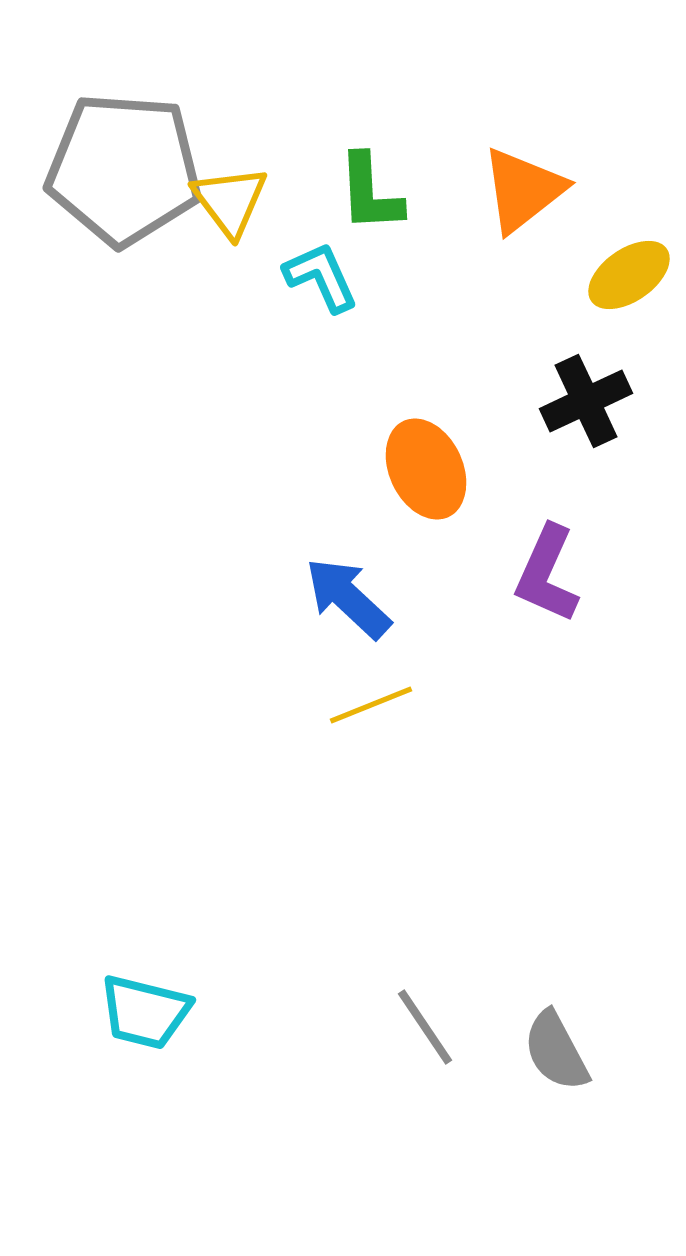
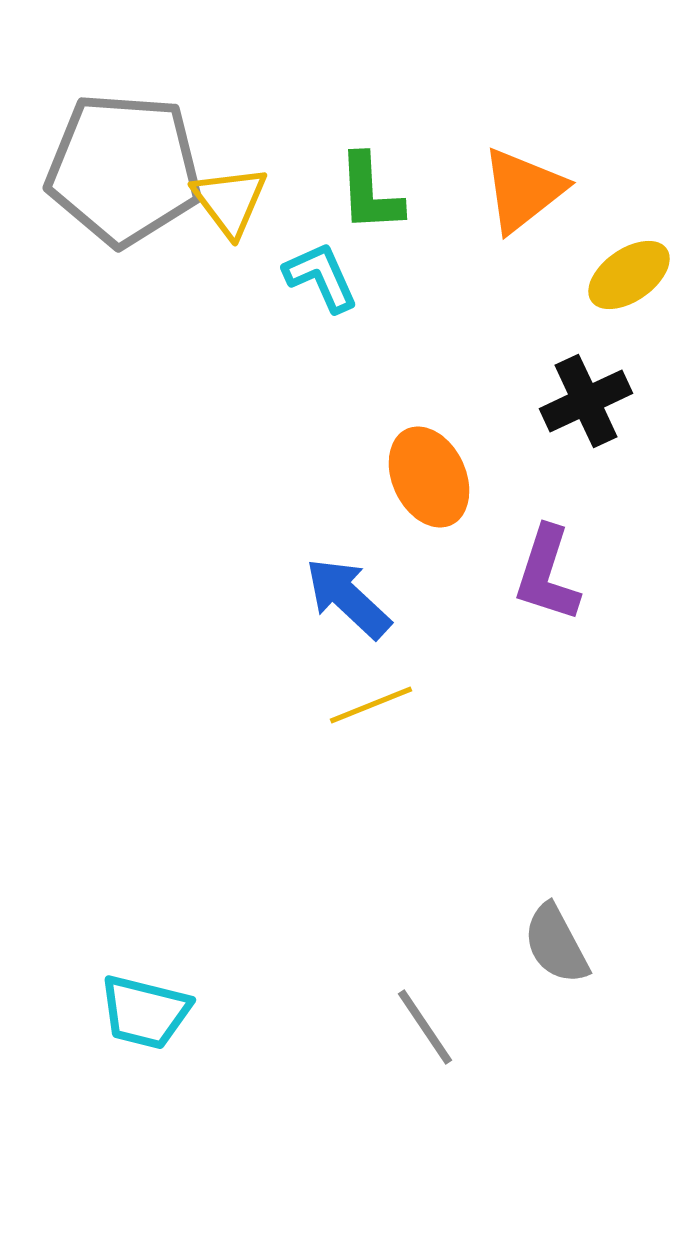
orange ellipse: moved 3 px right, 8 px down
purple L-shape: rotated 6 degrees counterclockwise
gray semicircle: moved 107 px up
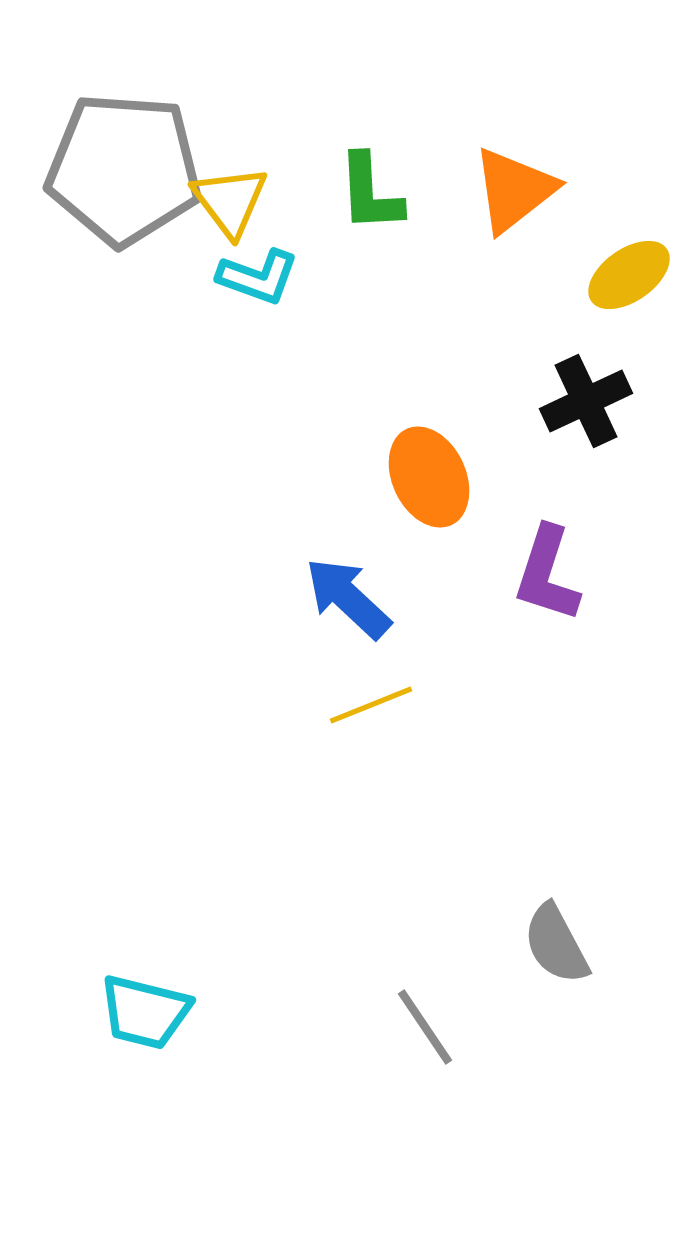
orange triangle: moved 9 px left
cyan L-shape: moved 63 px left; rotated 134 degrees clockwise
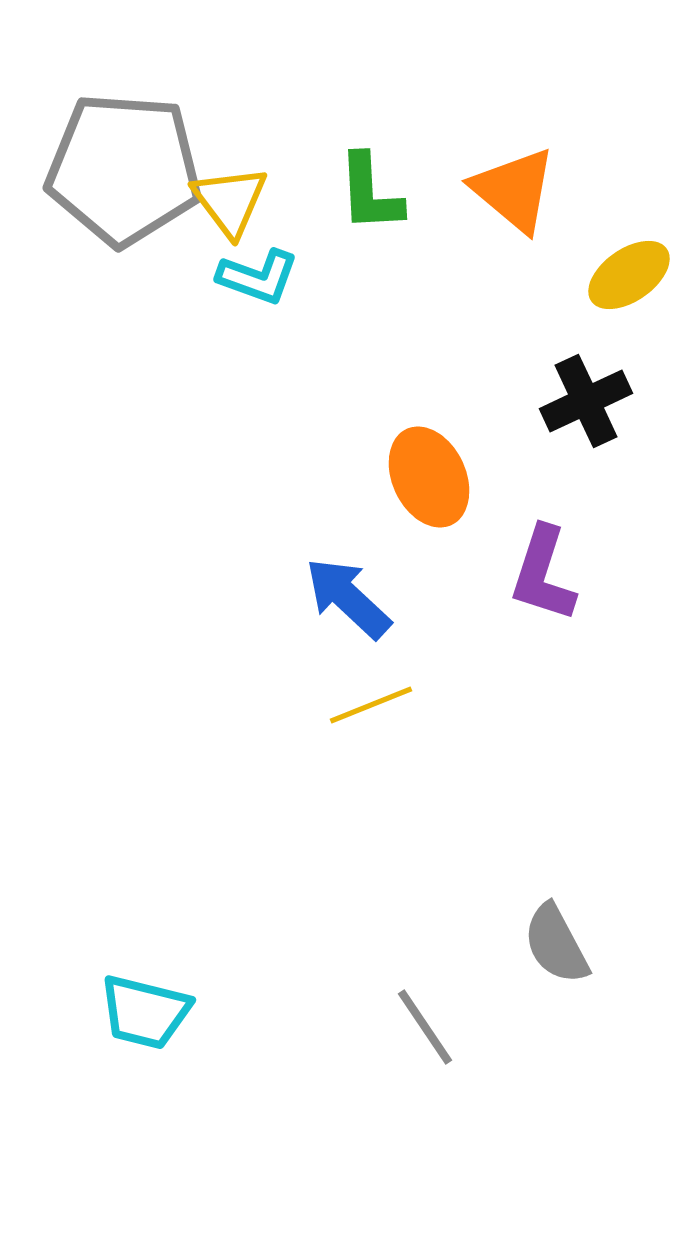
orange triangle: rotated 42 degrees counterclockwise
purple L-shape: moved 4 px left
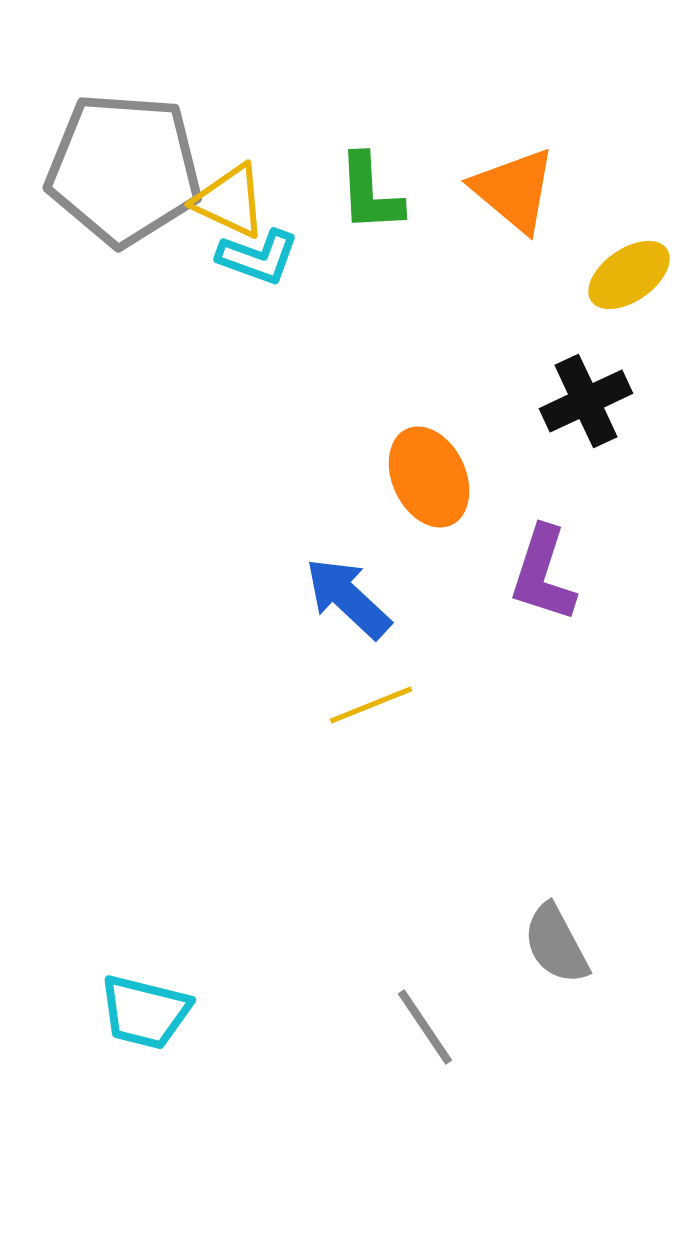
yellow triangle: rotated 28 degrees counterclockwise
cyan L-shape: moved 20 px up
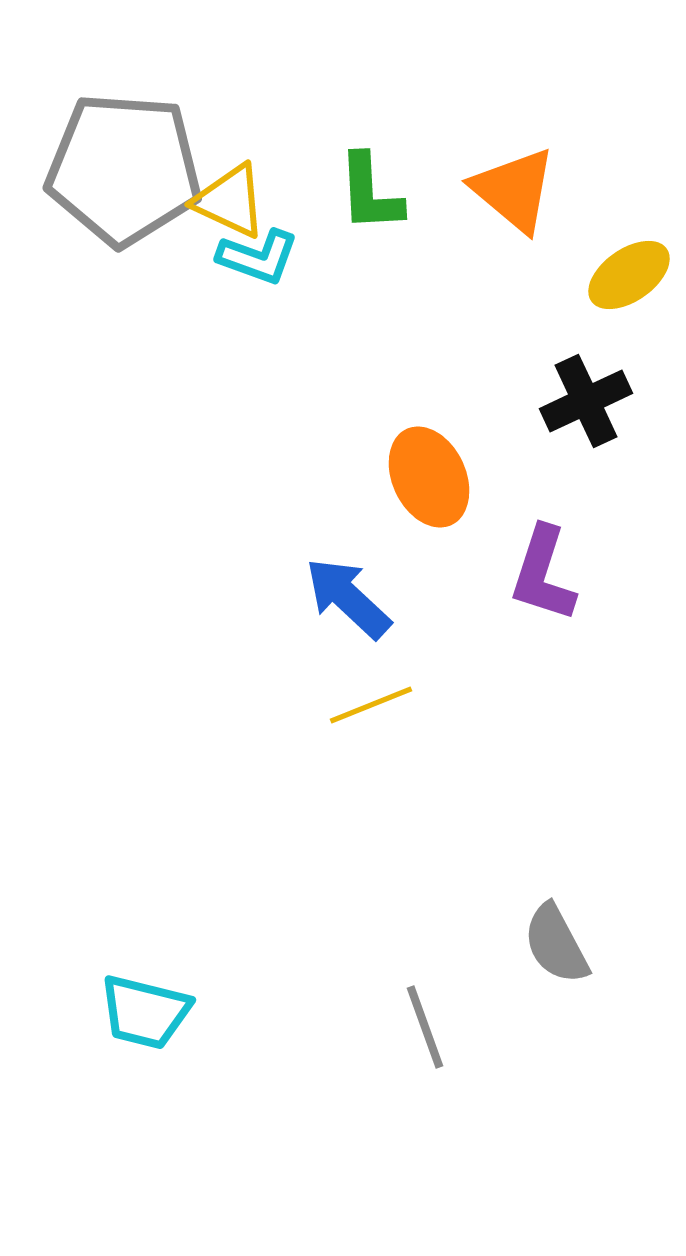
gray line: rotated 14 degrees clockwise
